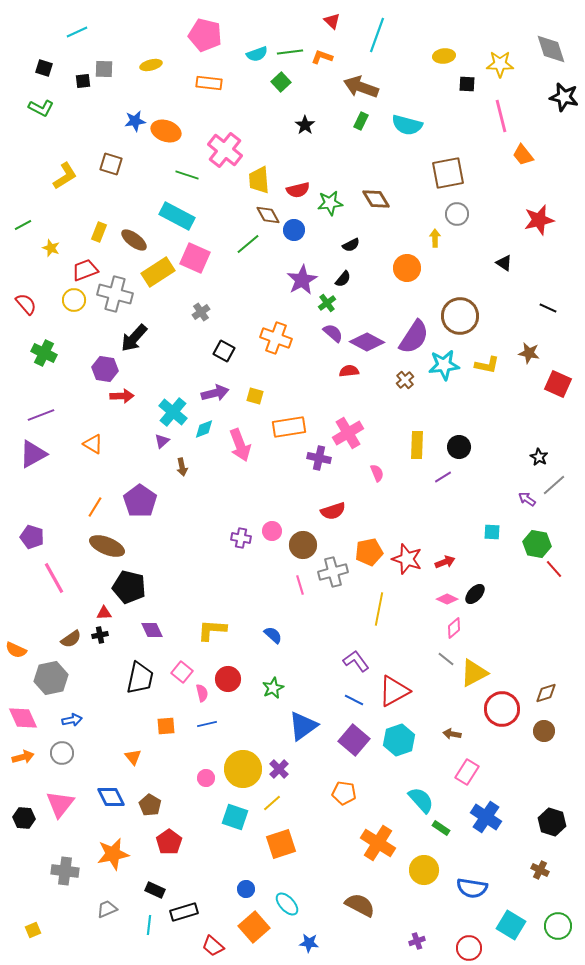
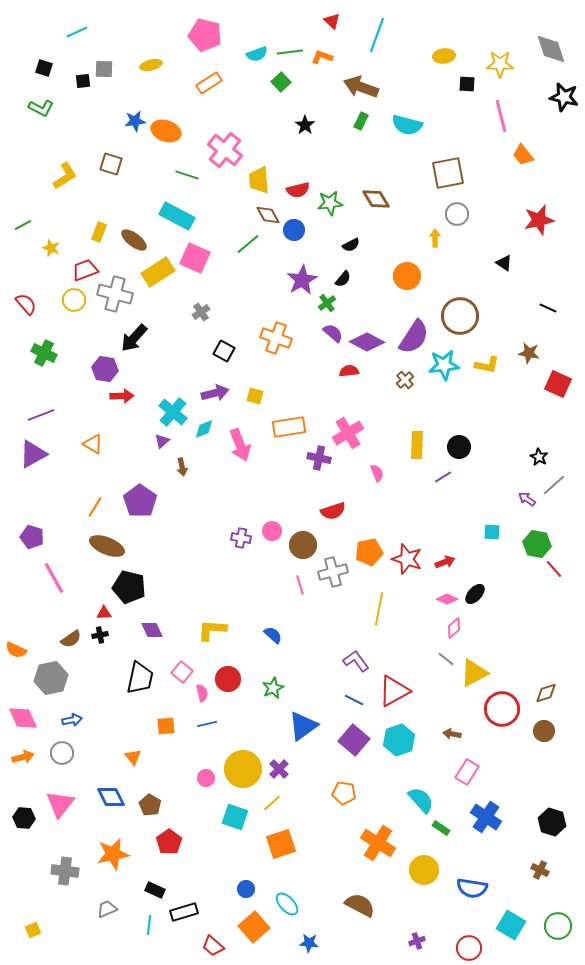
orange rectangle at (209, 83): rotated 40 degrees counterclockwise
orange circle at (407, 268): moved 8 px down
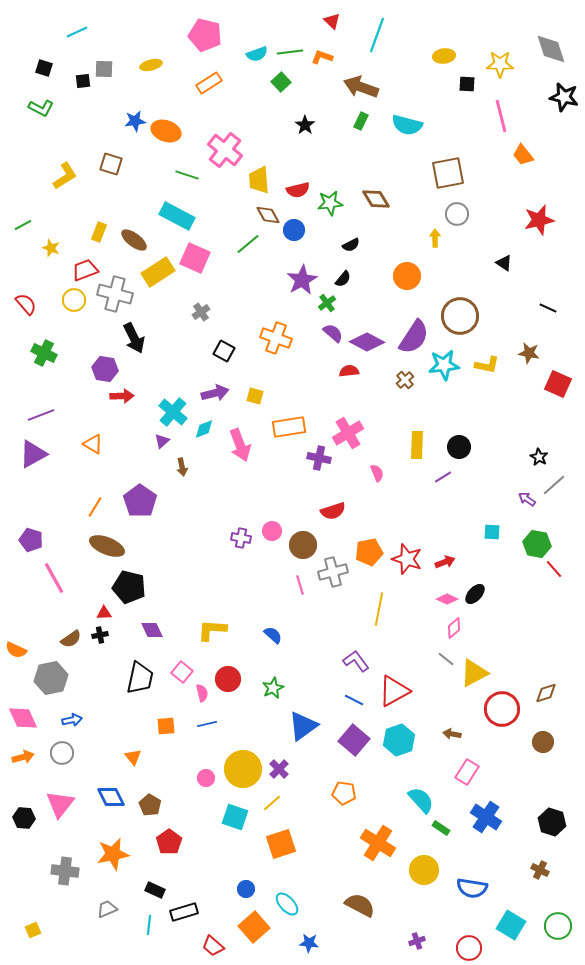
black arrow at (134, 338): rotated 68 degrees counterclockwise
purple pentagon at (32, 537): moved 1 px left, 3 px down
brown circle at (544, 731): moved 1 px left, 11 px down
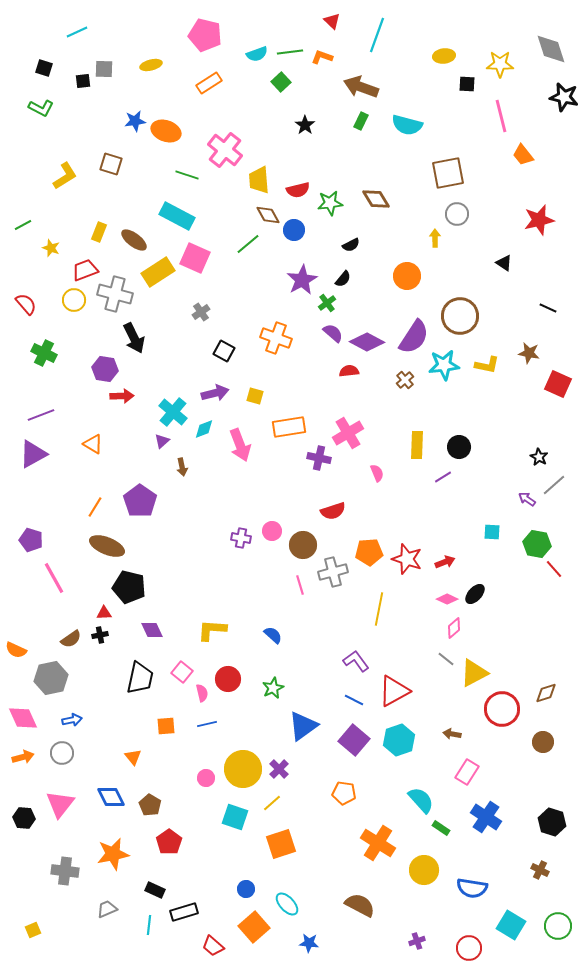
orange pentagon at (369, 552): rotated 8 degrees clockwise
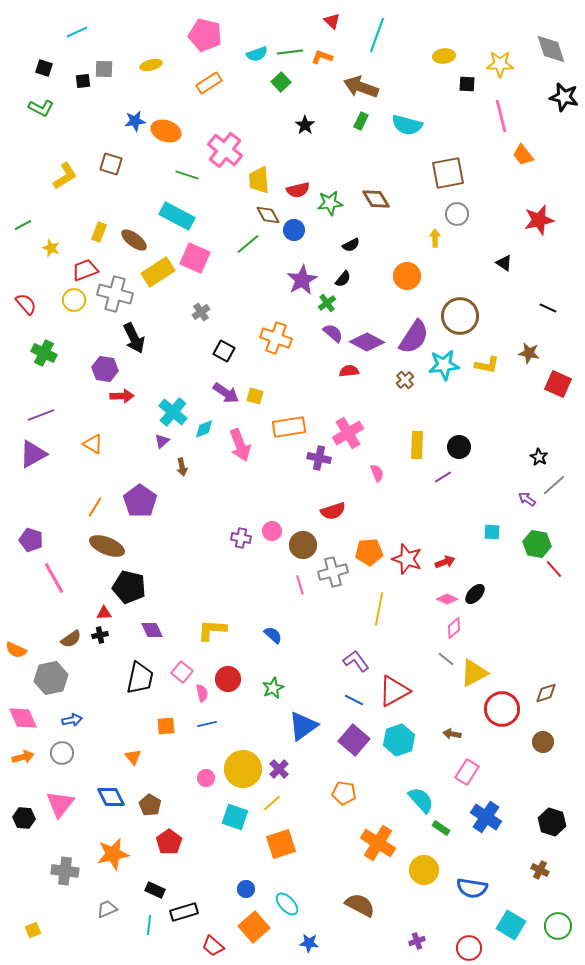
purple arrow at (215, 393): moved 11 px right; rotated 48 degrees clockwise
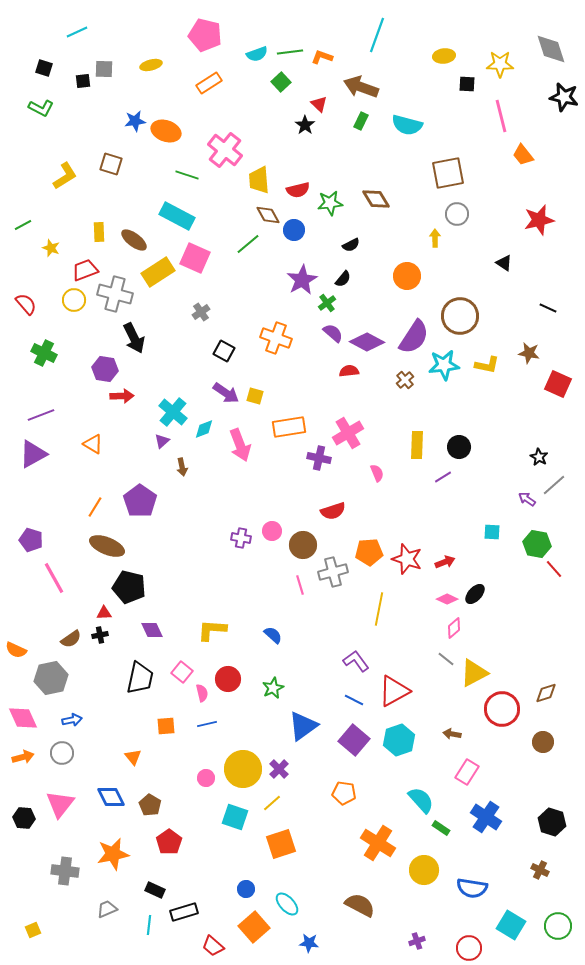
red triangle at (332, 21): moved 13 px left, 83 px down
yellow rectangle at (99, 232): rotated 24 degrees counterclockwise
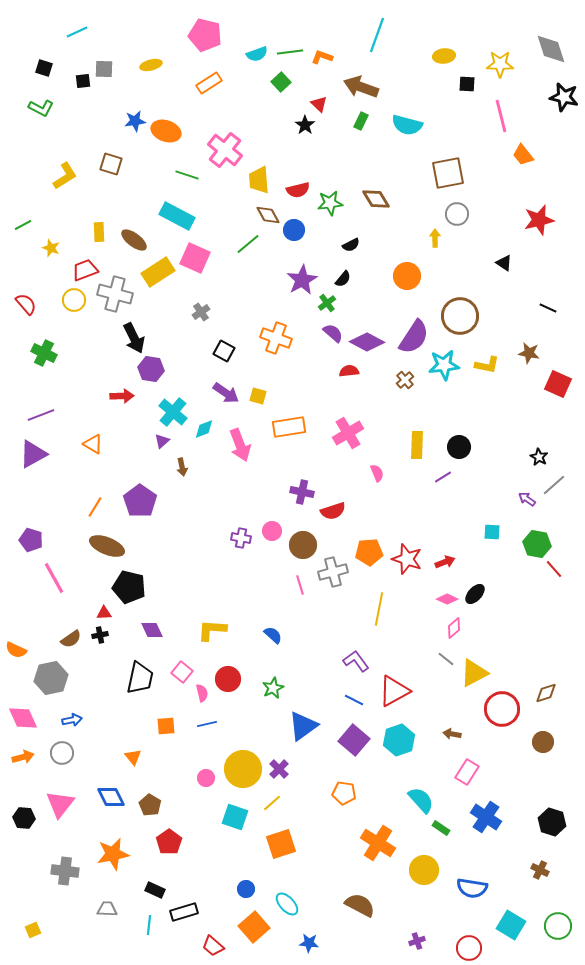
purple hexagon at (105, 369): moved 46 px right
yellow square at (255, 396): moved 3 px right
purple cross at (319, 458): moved 17 px left, 34 px down
gray trapezoid at (107, 909): rotated 25 degrees clockwise
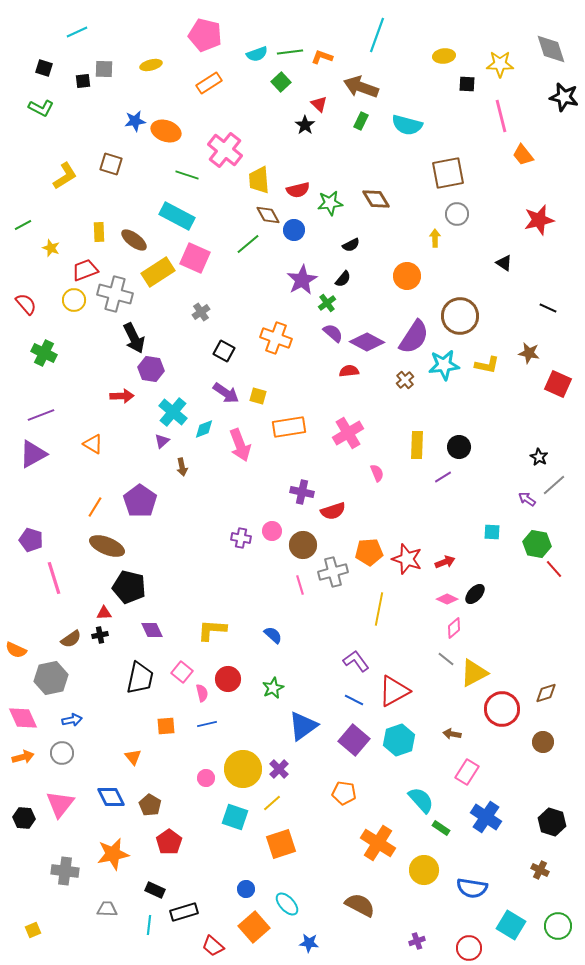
pink line at (54, 578): rotated 12 degrees clockwise
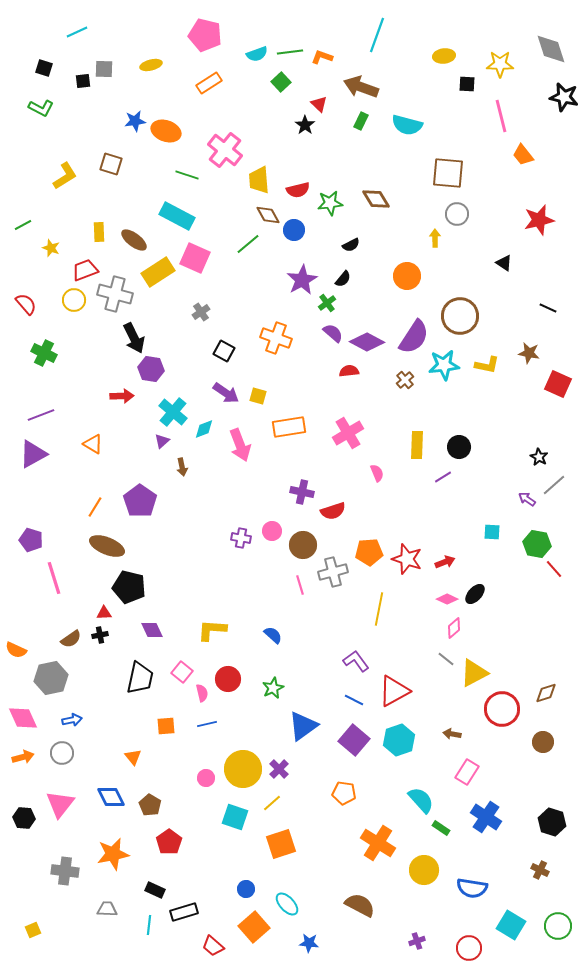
brown square at (448, 173): rotated 16 degrees clockwise
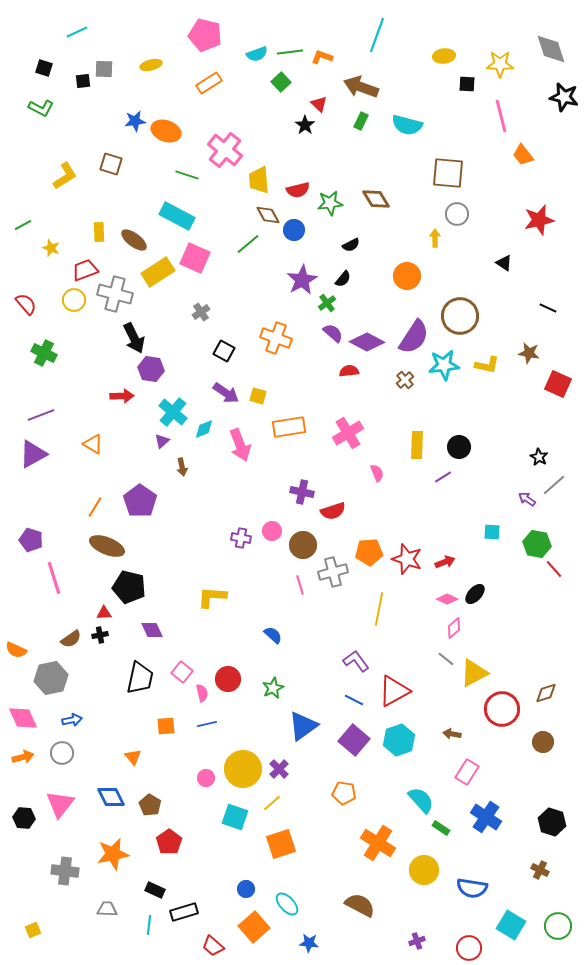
yellow L-shape at (212, 630): moved 33 px up
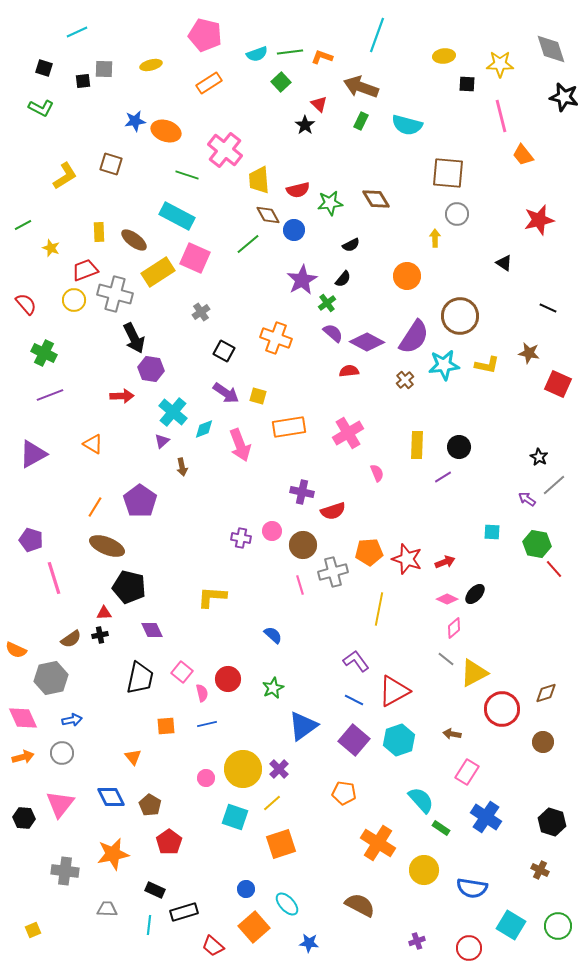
purple line at (41, 415): moved 9 px right, 20 px up
